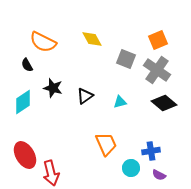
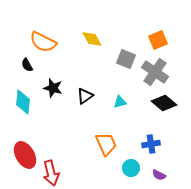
gray cross: moved 2 px left, 2 px down
cyan diamond: rotated 50 degrees counterclockwise
blue cross: moved 7 px up
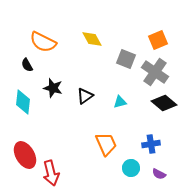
purple semicircle: moved 1 px up
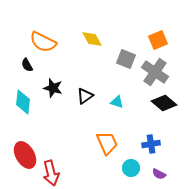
cyan triangle: moved 3 px left; rotated 32 degrees clockwise
orange trapezoid: moved 1 px right, 1 px up
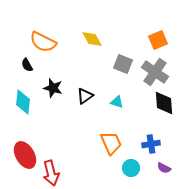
gray square: moved 3 px left, 5 px down
black diamond: rotated 45 degrees clockwise
orange trapezoid: moved 4 px right
purple semicircle: moved 5 px right, 6 px up
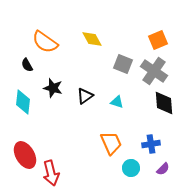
orange semicircle: moved 2 px right; rotated 8 degrees clockwise
gray cross: moved 1 px left, 1 px up
purple semicircle: moved 1 px left, 1 px down; rotated 72 degrees counterclockwise
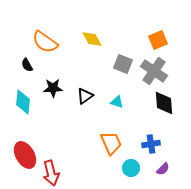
black star: rotated 18 degrees counterclockwise
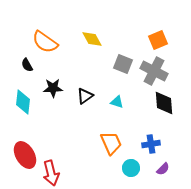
gray cross: rotated 8 degrees counterclockwise
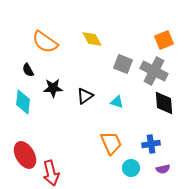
orange square: moved 6 px right
black semicircle: moved 1 px right, 5 px down
purple semicircle: rotated 32 degrees clockwise
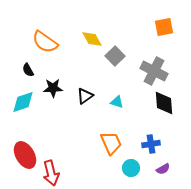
orange square: moved 13 px up; rotated 12 degrees clockwise
gray square: moved 8 px left, 8 px up; rotated 24 degrees clockwise
cyan diamond: rotated 65 degrees clockwise
purple semicircle: rotated 16 degrees counterclockwise
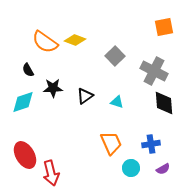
yellow diamond: moved 17 px left, 1 px down; rotated 40 degrees counterclockwise
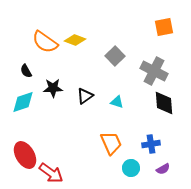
black semicircle: moved 2 px left, 1 px down
red arrow: rotated 40 degrees counterclockwise
